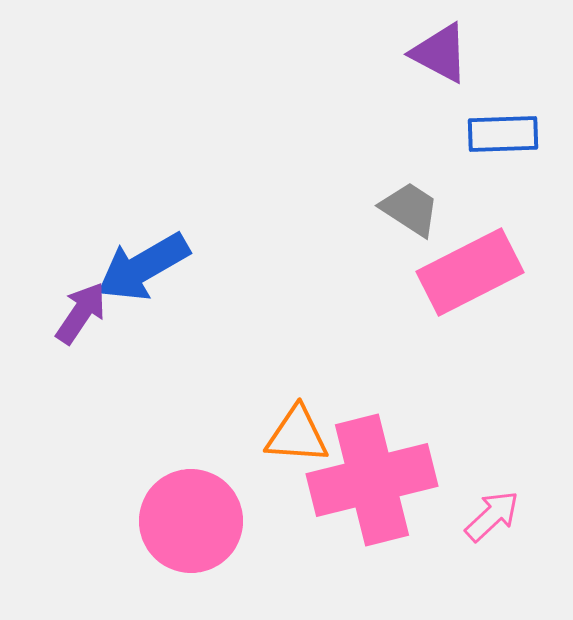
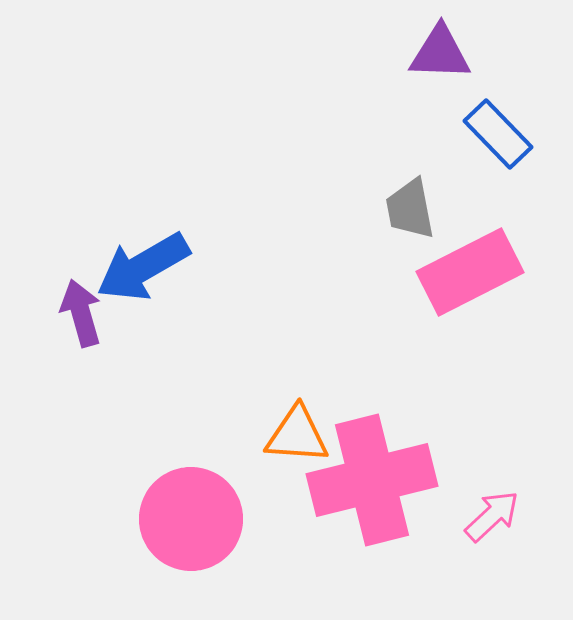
purple triangle: rotated 26 degrees counterclockwise
blue rectangle: moved 5 px left; rotated 48 degrees clockwise
gray trapezoid: rotated 134 degrees counterclockwise
purple arrow: rotated 50 degrees counterclockwise
pink circle: moved 2 px up
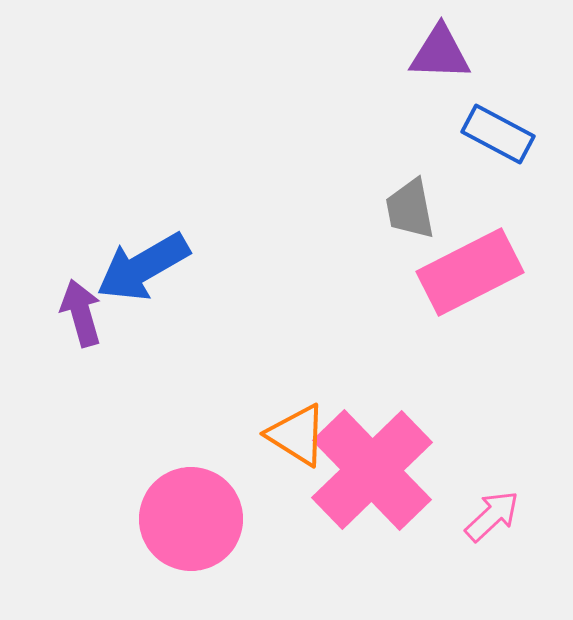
blue rectangle: rotated 18 degrees counterclockwise
orange triangle: rotated 28 degrees clockwise
pink cross: moved 10 px up; rotated 30 degrees counterclockwise
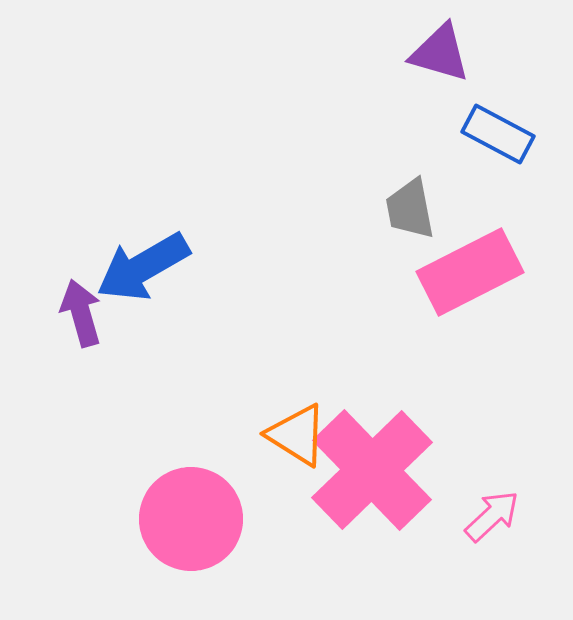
purple triangle: rotated 14 degrees clockwise
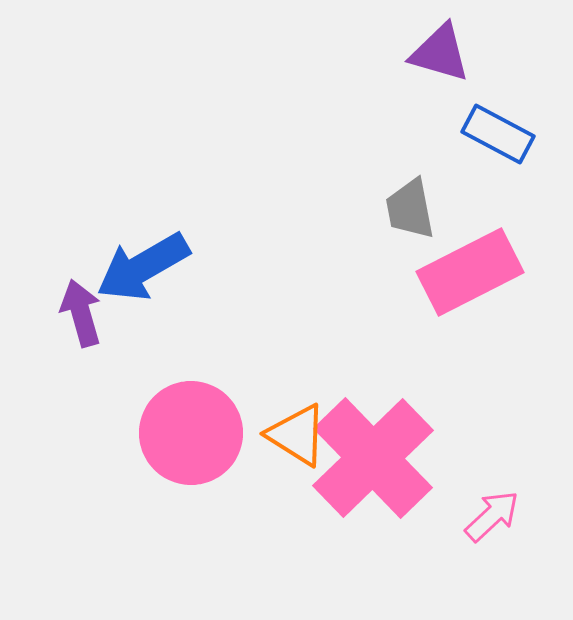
pink cross: moved 1 px right, 12 px up
pink circle: moved 86 px up
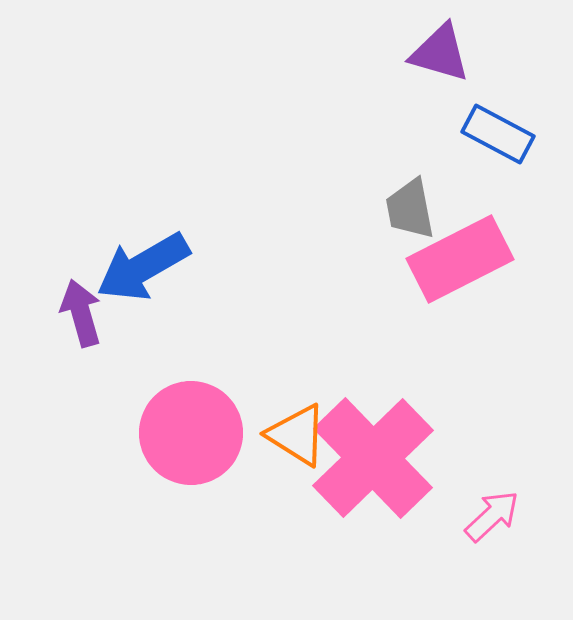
pink rectangle: moved 10 px left, 13 px up
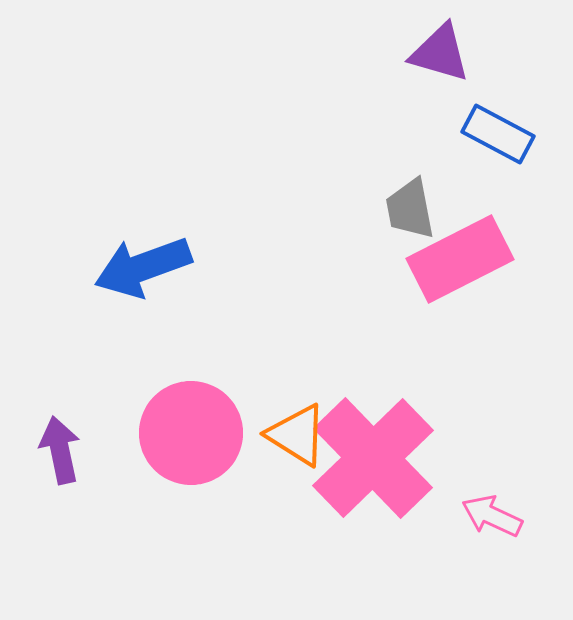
blue arrow: rotated 10 degrees clockwise
purple arrow: moved 21 px left, 137 px down; rotated 4 degrees clockwise
pink arrow: rotated 112 degrees counterclockwise
